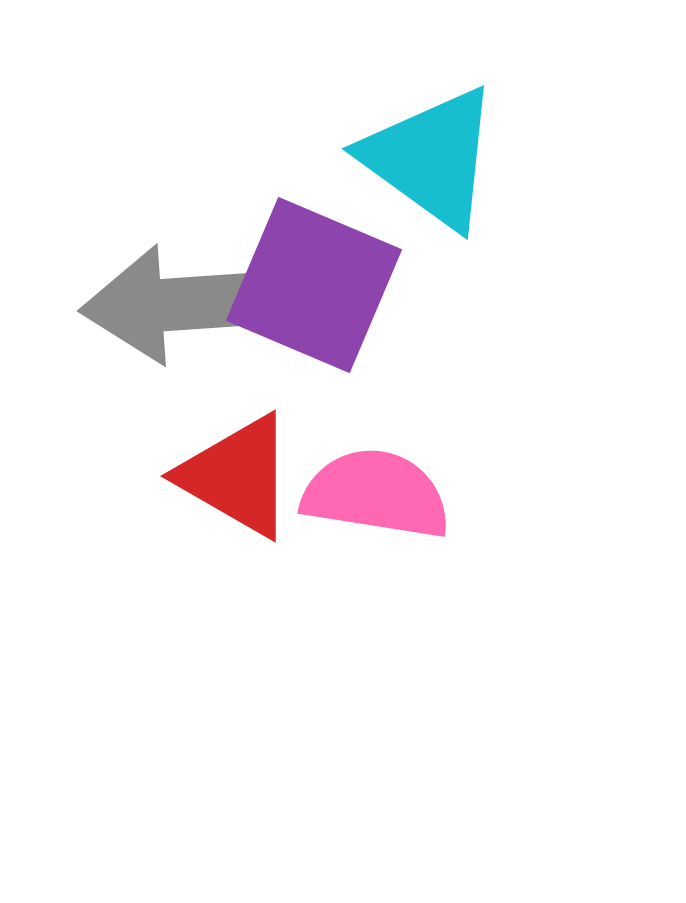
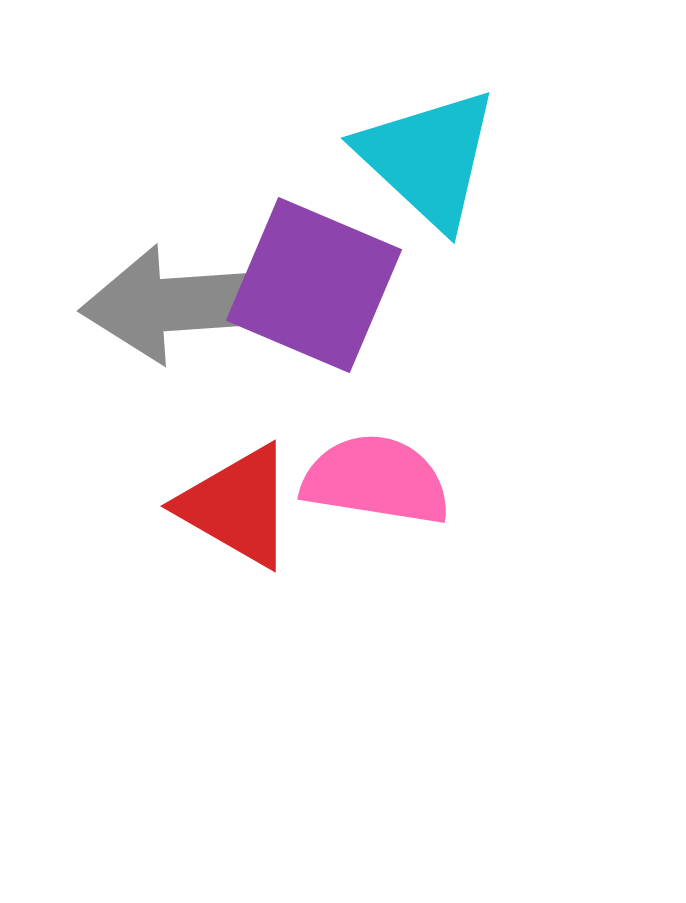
cyan triangle: moved 3 px left; rotated 7 degrees clockwise
red triangle: moved 30 px down
pink semicircle: moved 14 px up
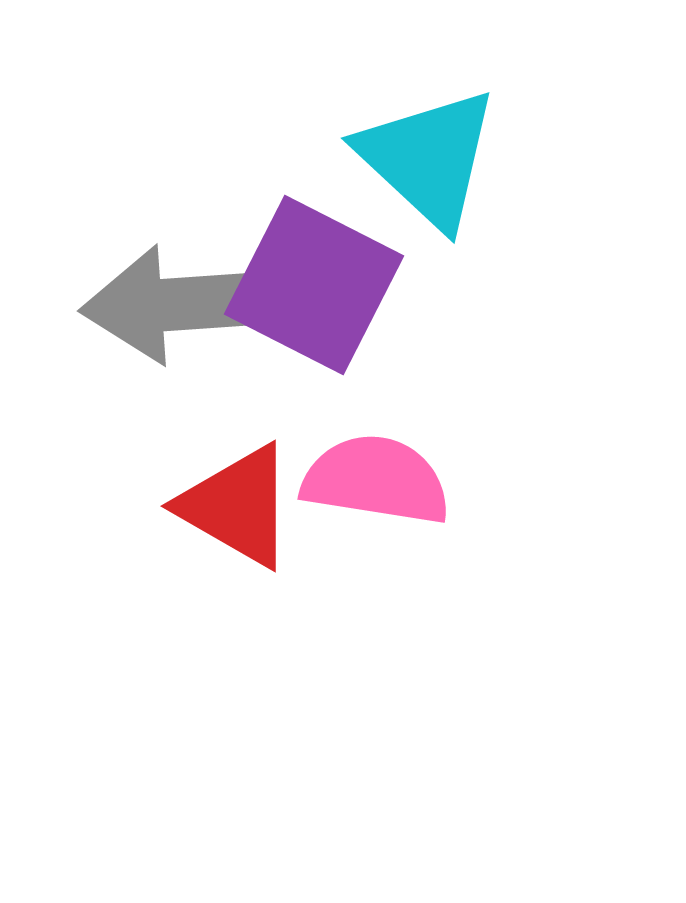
purple square: rotated 4 degrees clockwise
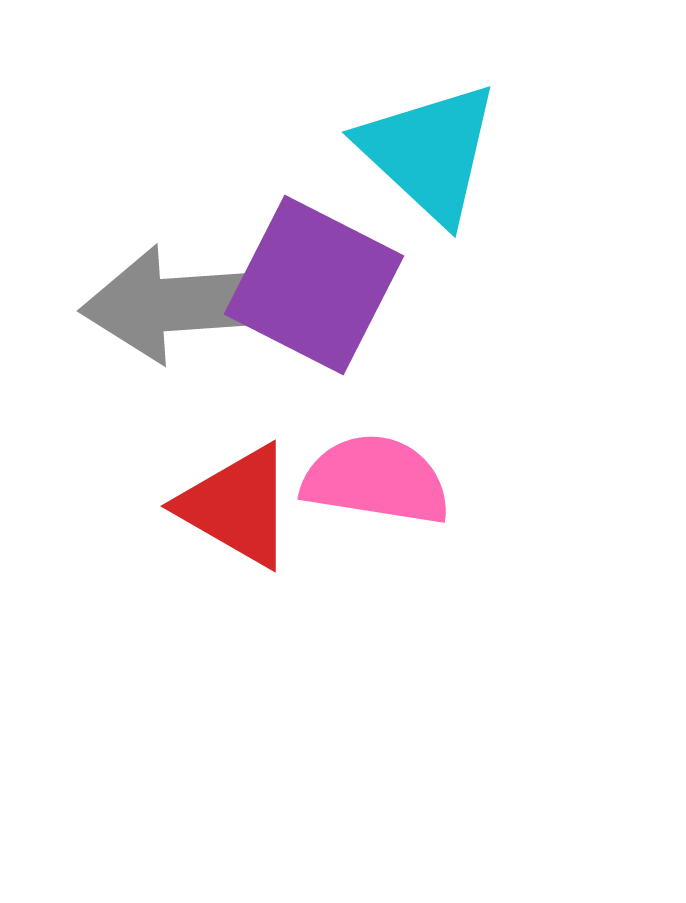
cyan triangle: moved 1 px right, 6 px up
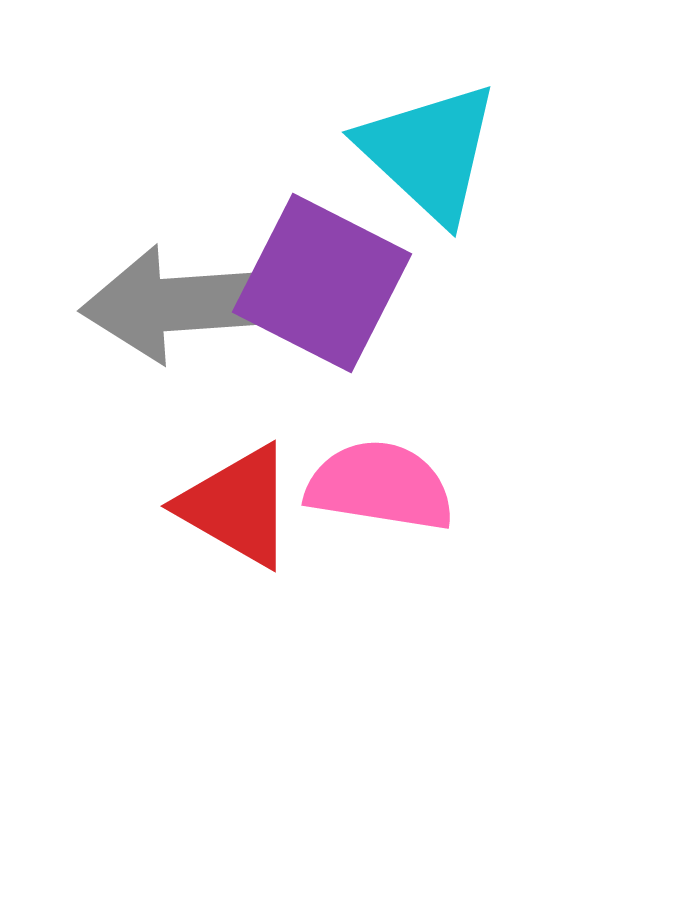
purple square: moved 8 px right, 2 px up
pink semicircle: moved 4 px right, 6 px down
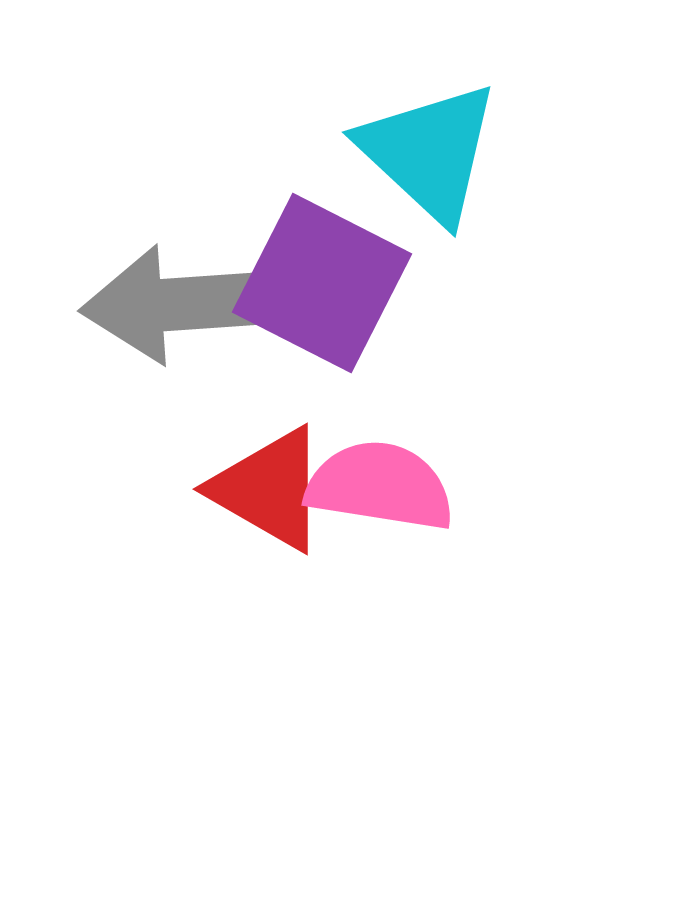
red triangle: moved 32 px right, 17 px up
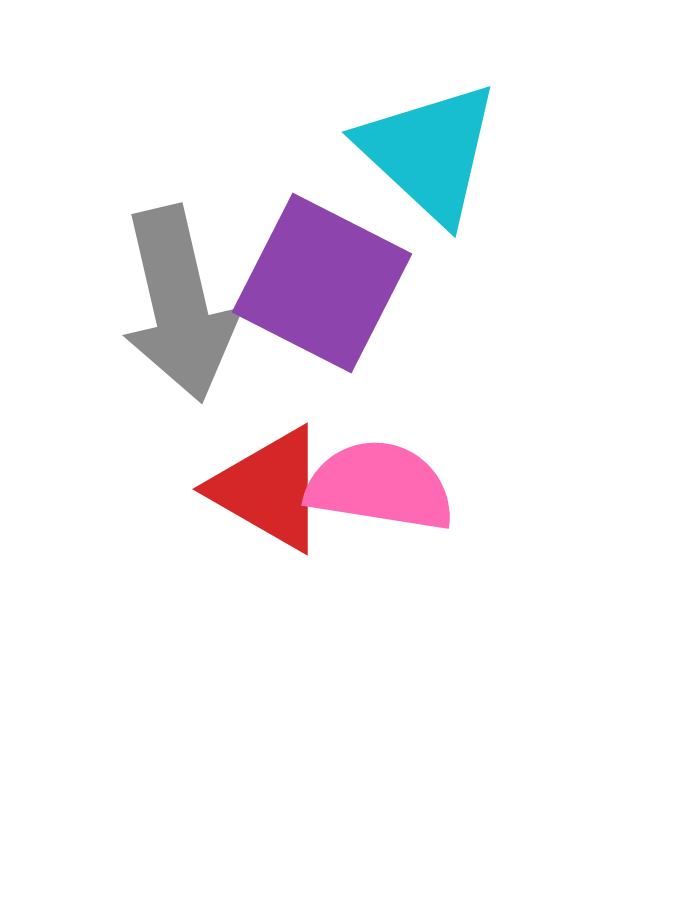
gray arrow: rotated 99 degrees counterclockwise
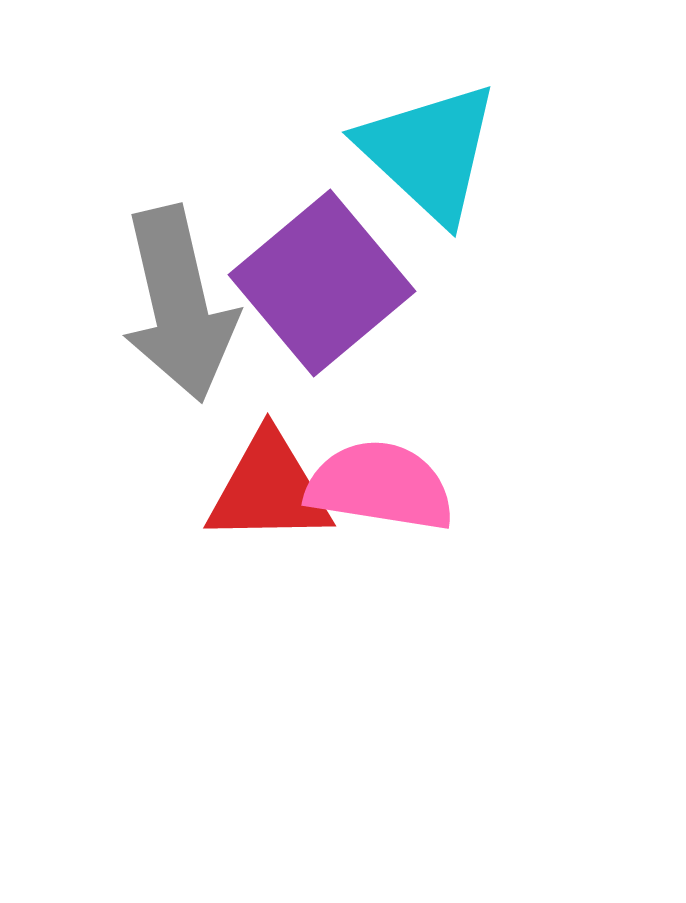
purple square: rotated 23 degrees clockwise
red triangle: rotated 31 degrees counterclockwise
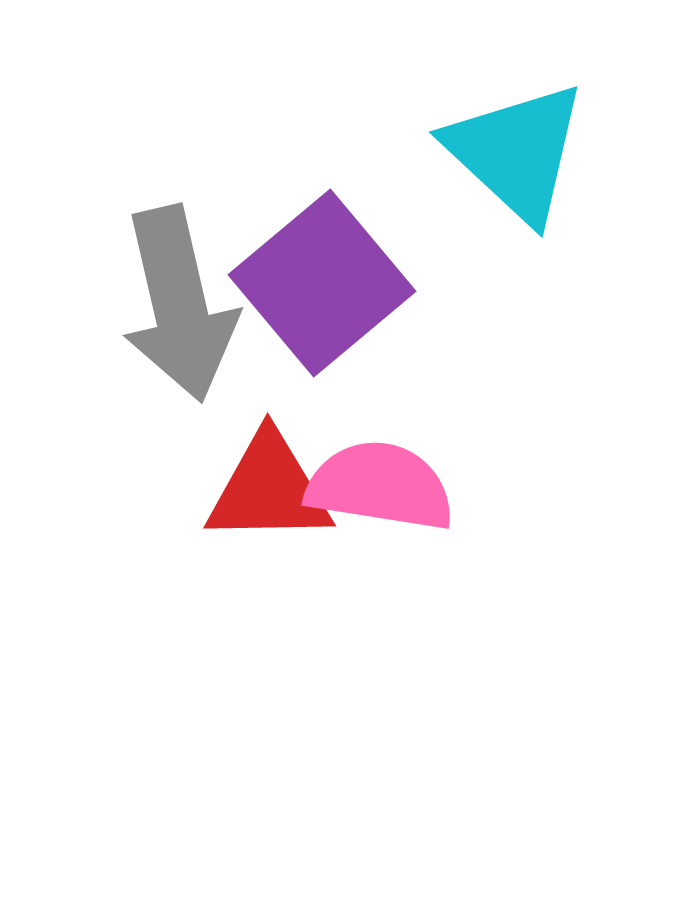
cyan triangle: moved 87 px right
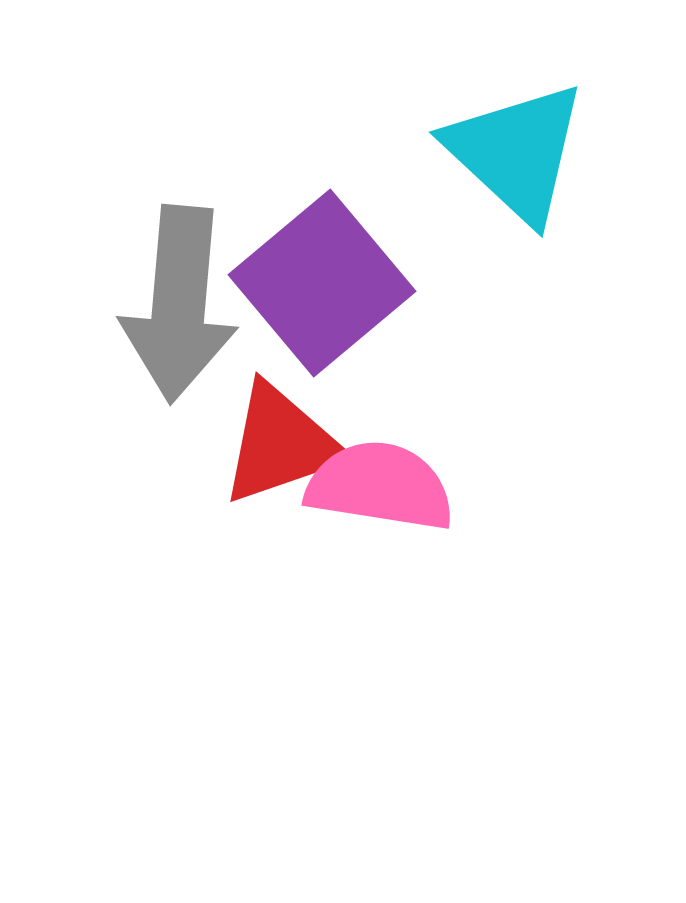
gray arrow: rotated 18 degrees clockwise
red triangle: moved 12 px right, 45 px up; rotated 18 degrees counterclockwise
